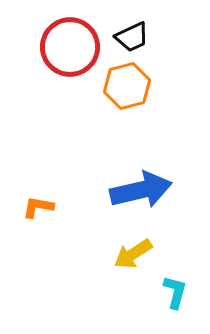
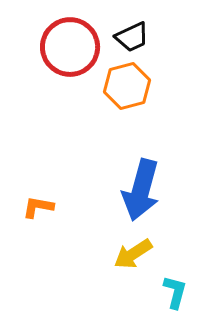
blue arrow: rotated 118 degrees clockwise
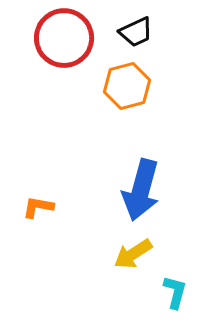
black trapezoid: moved 4 px right, 5 px up
red circle: moved 6 px left, 9 px up
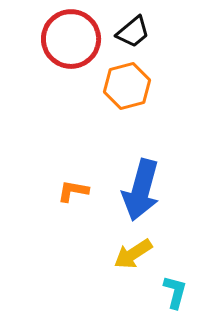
black trapezoid: moved 3 px left; rotated 15 degrees counterclockwise
red circle: moved 7 px right, 1 px down
orange L-shape: moved 35 px right, 16 px up
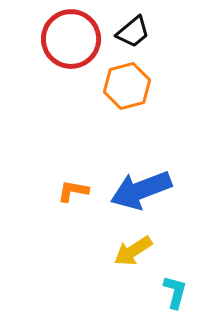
blue arrow: rotated 54 degrees clockwise
yellow arrow: moved 3 px up
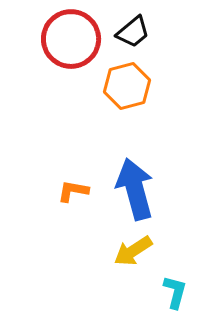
blue arrow: moved 6 px left, 1 px up; rotated 96 degrees clockwise
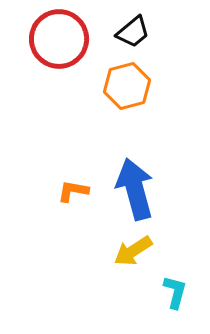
red circle: moved 12 px left
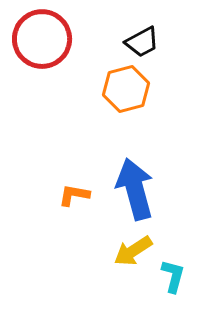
black trapezoid: moved 9 px right, 10 px down; rotated 12 degrees clockwise
red circle: moved 17 px left
orange hexagon: moved 1 px left, 3 px down
orange L-shape: moved 1 px right, 4 px down
cyan L-shape: moved 2 px left, 16 px up
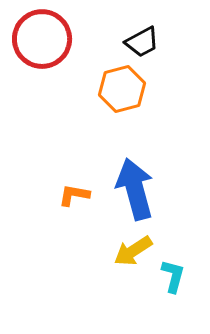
orange hexagon: moved 4 px left
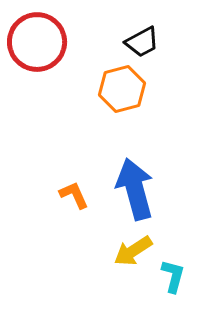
red circle: moved 5 px left, 3 px down
orange L-shape: rotated 56 degrees clockwise
